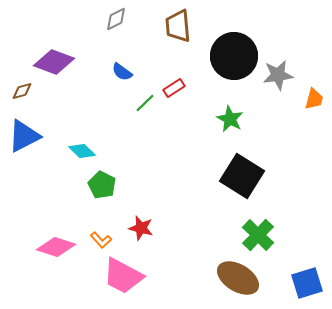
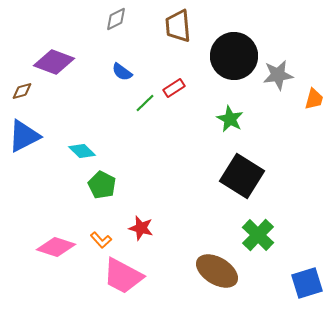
brown ellipse: moved 21 px left, 7 px up
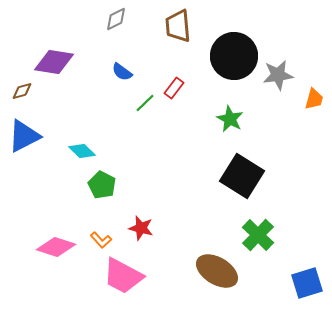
purple diamond: rotated 12 degrees counterclockwise
red rectangle: rotated 20 degrees counterclockwise
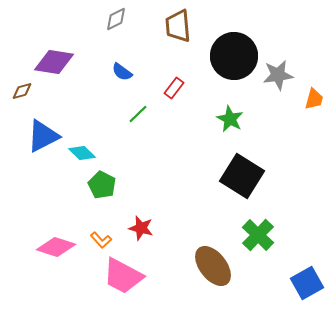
green line: moved 7 px left, 11 px down
blue triangle: moved 19 px right
cyan diamond: moved 2 px down
brown ellipse: moved 4 px left, 5 px up; rotated 21 degrees clockwise
blue square: rotated 12 degrees counterclockwise
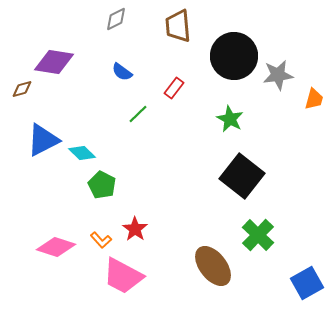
brown diamond: moved 2 px up
blue triangle: moved 4 px down
black square: rotated 6 degrees clockwise
red star: moved 6 px left, 1 px down; rotated 20 degrees clockwise
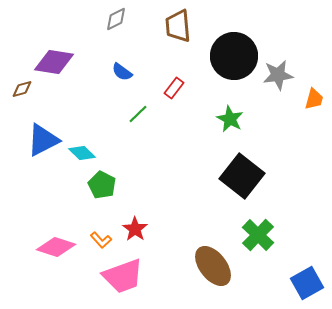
pink trapezoid: rotated 48 degrees counterclockwise
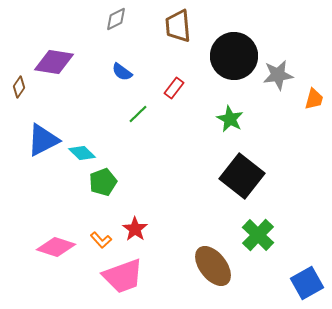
brown diamond: moved 3 px left, 2 px up; rotated 40 degrees counterclockwise
green pentagon: moved 1 px right, 3 px up; rotated 24 degrees clockwise
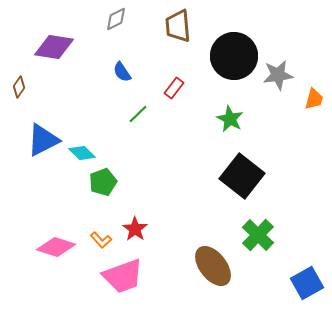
purple diamond: moved 15 px up
blue semicircle: rotated 20 degrees clockwise
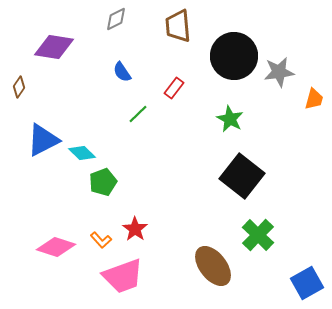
gray star: moved 1 px right, 3 px up
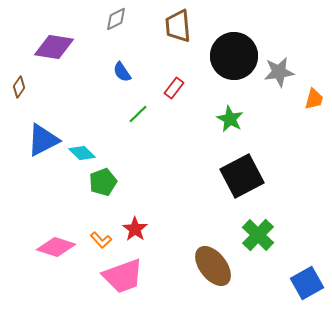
black square: rotated 24 degrees clockwise
